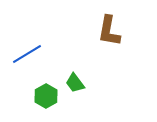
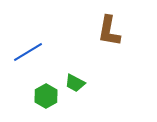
blue line: moved 1 px right, 2 px up
green trapezoid: rotated 25 degrees counterclockwise
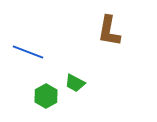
blue line: rotated 52 degrees clockwise
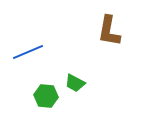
blue line: rotated 44 degrees counterclockwise
green hexagon: rotated 25 degrees counterclockwise
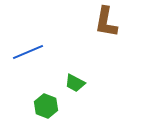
brown L-shape: moved 3 px left, 9 px up
green hexagon: moved 10 px down; rotated 15 degrees clockwise
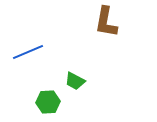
green trapezoid: moved 2 px up
green hexagon: moved 2 px right, 4 px up; rotated 25 degrees counterclockwise
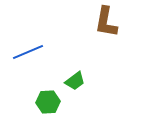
green trapezoid: rotated 65 degrees counterclockwise
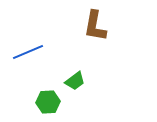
brown L-shape: moved 11 px left, 4 px down
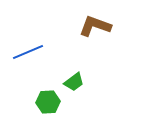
brown L-shape: rotated 100 degrees clockwise
green trapezoid: moved 1 px left, 1 px down
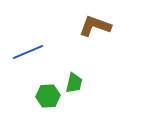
green trapezoid: moved 1 px down; rotated 40 degrees counterclockwise
green hexagon: moved 6 px up
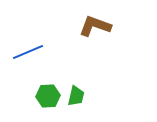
green trapezoid: moved 2 px right, 13 px down
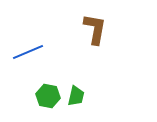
brown L-shape: moved 3 px down; rotated 80 degrees clockwise
green hexagon: rotated 15 degrees clockwise
